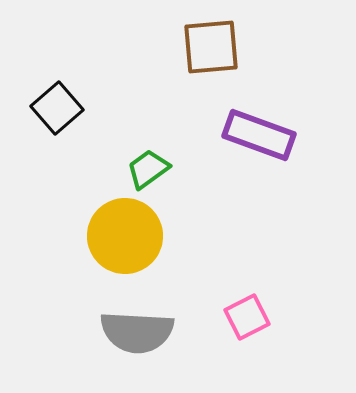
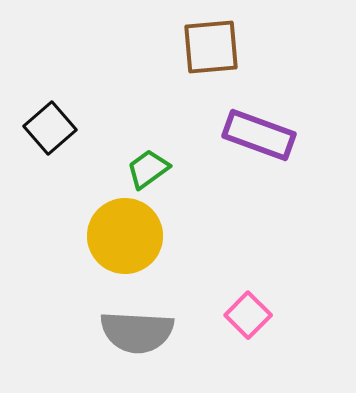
black square: moved 7 px left, 20 px down
pink square: moved 1 px right, 2 px up; rotated 18 degrees counterclockwise
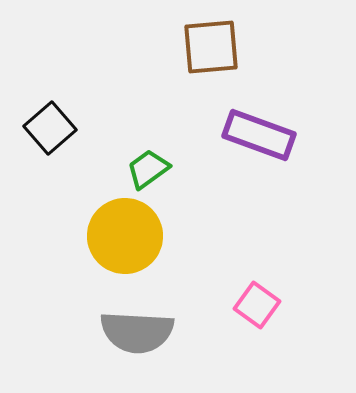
pink square: moved 9 px right, 10 px up; rotated 9 degrees counterclockwise
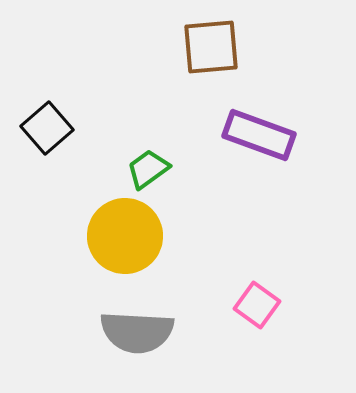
black square: moved 3 px left
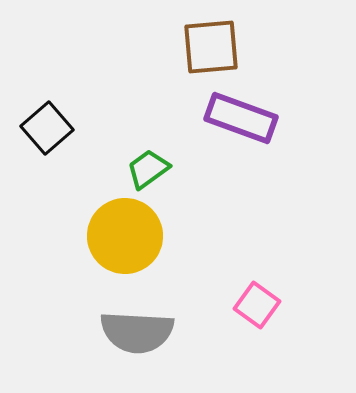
purple rectangle: moved 18 px left, 17 px up
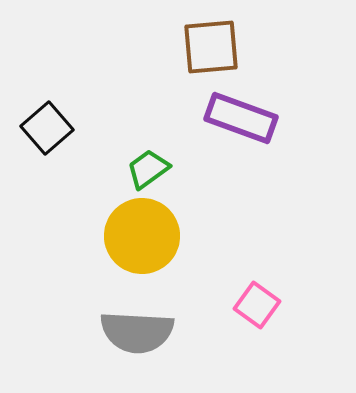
yellow circle: moved 17 px right
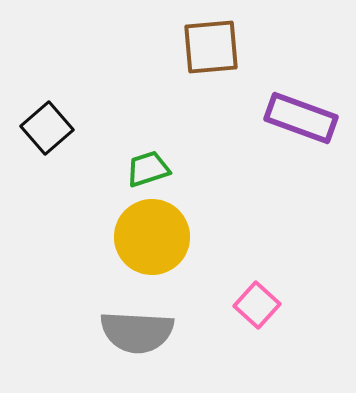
purple rectangle: moved 60 px right
green trapezoid: rotated 18 degrees clockwise
yellow circle: moved 10 px right, 1 px down
pink square: rotated 6 degrees clockwise
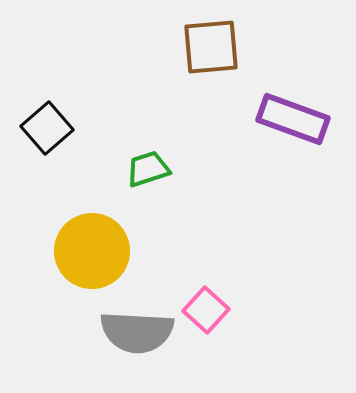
purple rectangle: moved 8 px left, 1 px down
yellow circle: moved 60 px left, 14 px down
pink square: moved 51 px left, 5 px down
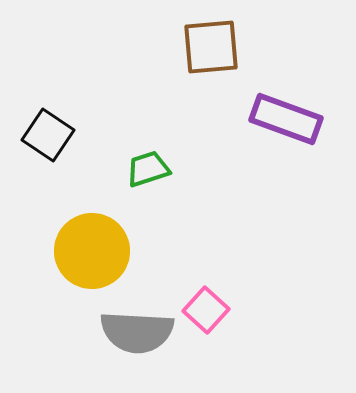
purple rectangle: moved 7 px left
black square: moved 1 px right, 7 px down; rotated 15 degrees counterclockwise
